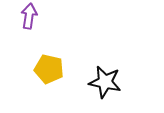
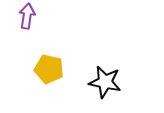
purple arrow: moved 2 px left
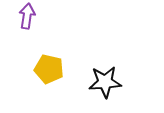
black star: rotated 16 degrees counterclockwise
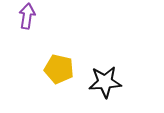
yellow pentagon: moved 10 px right
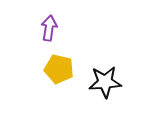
purple arrow: moved 22 px right, 12 px down
